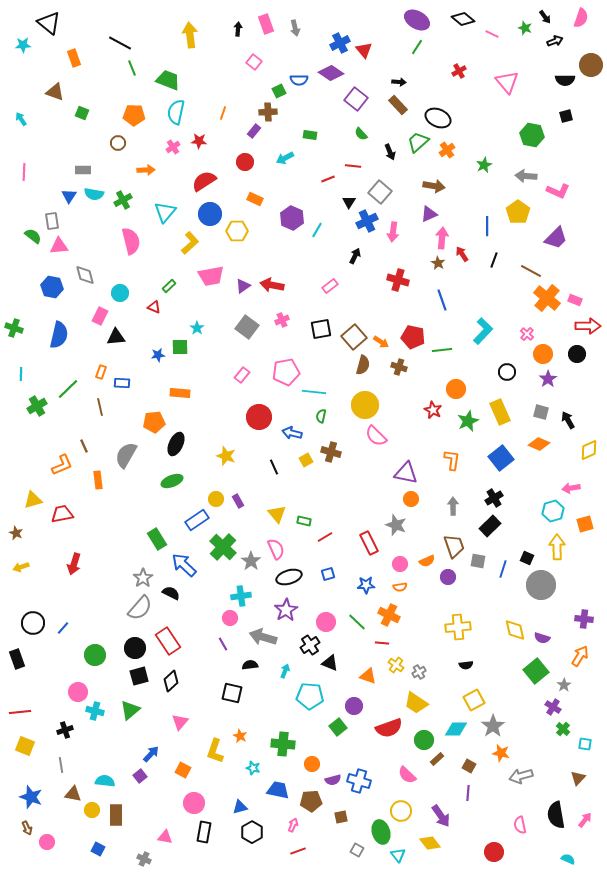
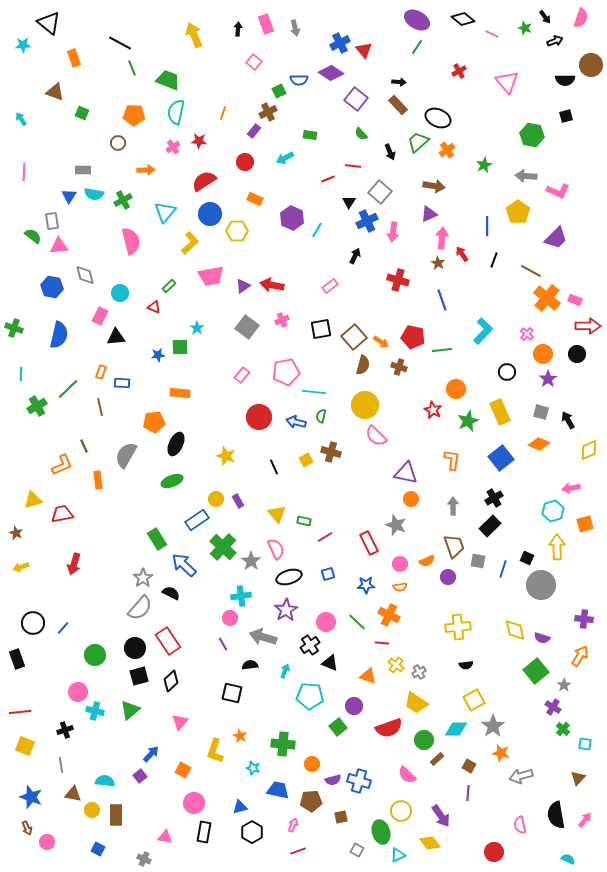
yellow arrow at (190, 35): moved 4 px right; rotated 15 degrees counterclockwise
brown cross at (268, 112): rotated 24 degrees counterclockwise
blue arrow at (292, 433): moved 4 px right, 11 px up
cyan triangle at (398, 855): rotated 42 degrees clockwise
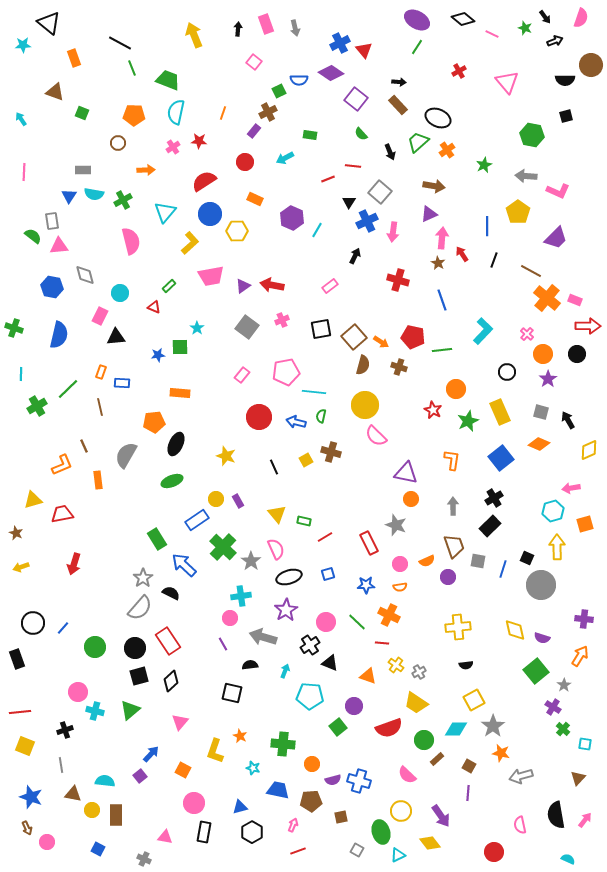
green circle at (95, 655): moved 8 px up
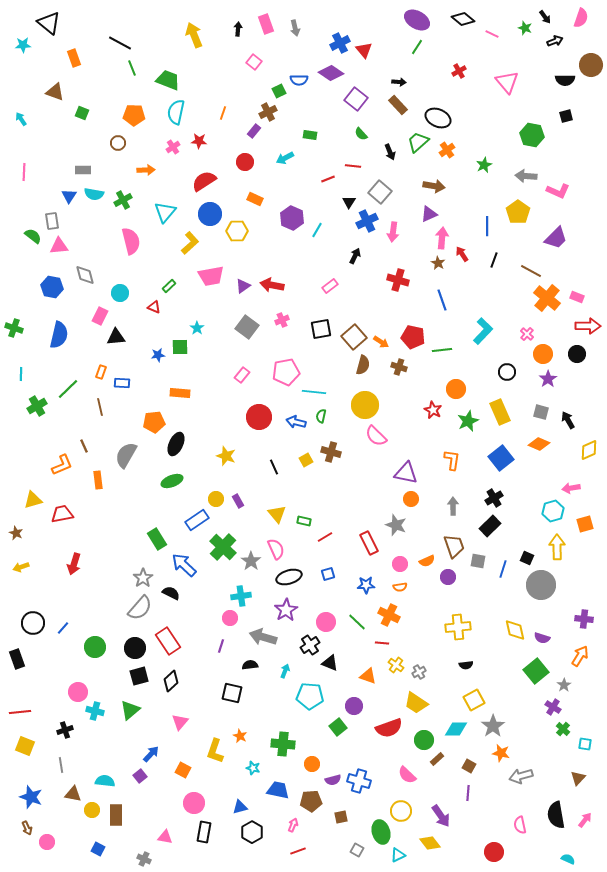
pink rectangle at (575, 300): moved 2 px right, 3 px up
purple line at (223, 644): moved 2 px left, 2 px down; rotated 48 degrees clockwise
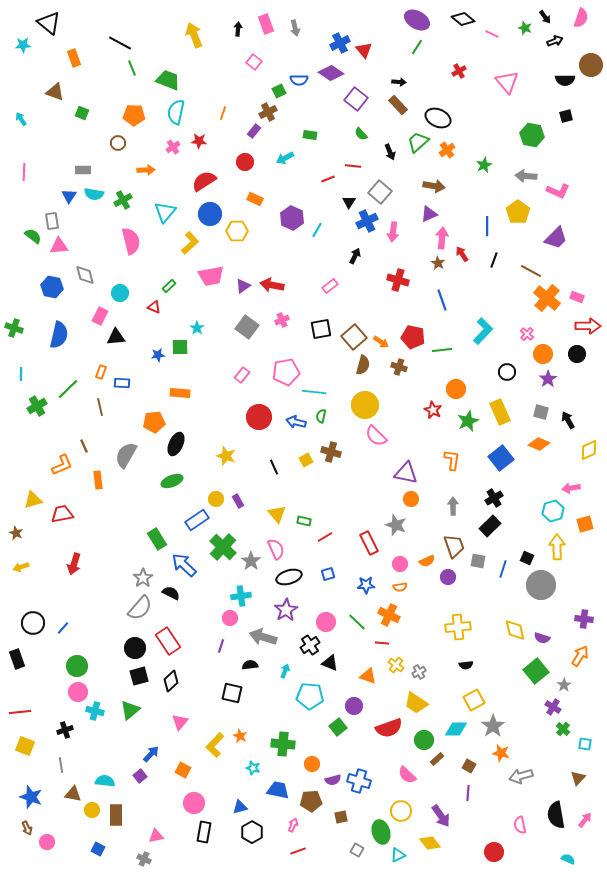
green circle at (95, 647): moved 18 px left, 19 px down
yellow L-shape at (215, 751): moved 6 px up; rotated 25 degrees clockwise
pink triangle at (165, 837): moved 9 px left, 1 px up; rotated 21 degrees counterclockwise
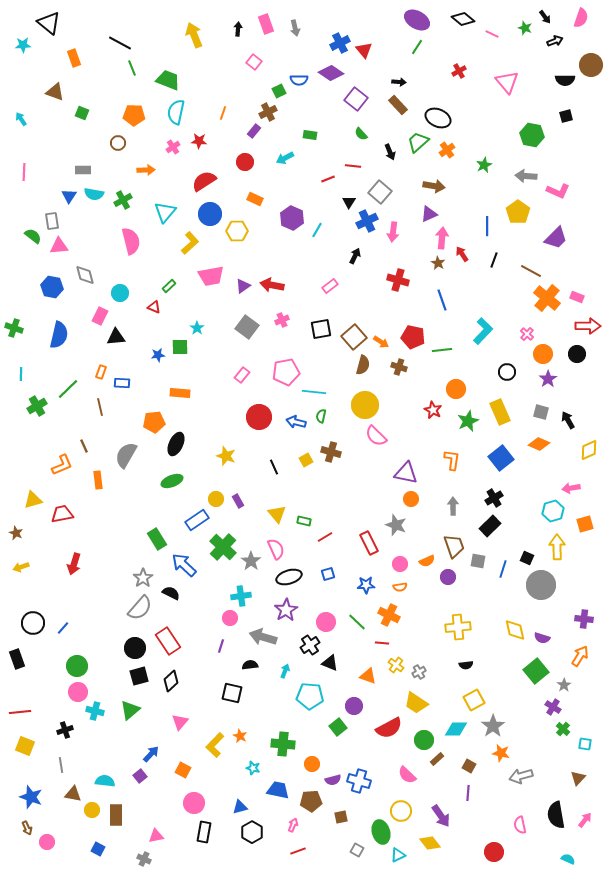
red semicircle at (389, 728): rotated 8 degrees counterclockwise
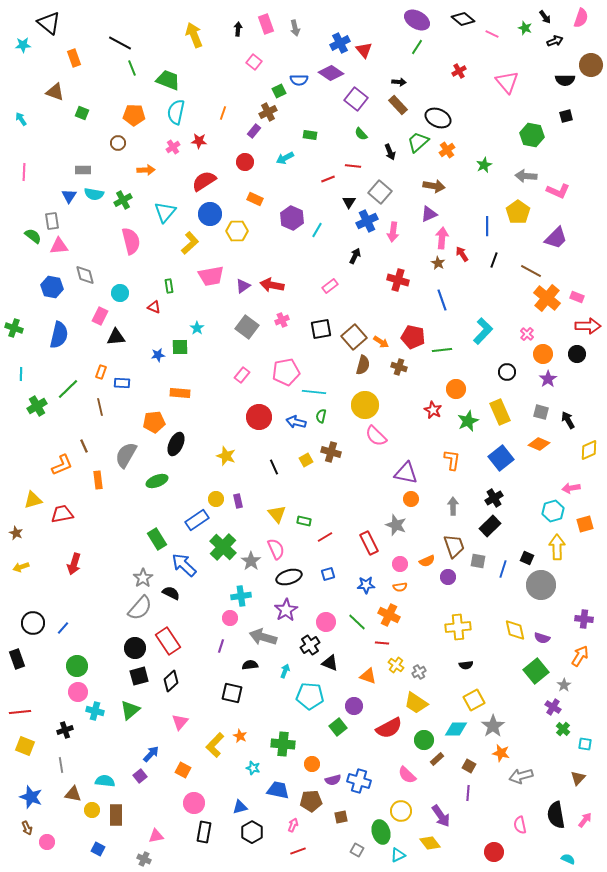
green rectangle at (169, 286): rotated 56 degrees counterclockwise
green ellipse at (172, 481): moved 15 px left
purple rectangle at (238, 501): rotated 16 degrees clockwise
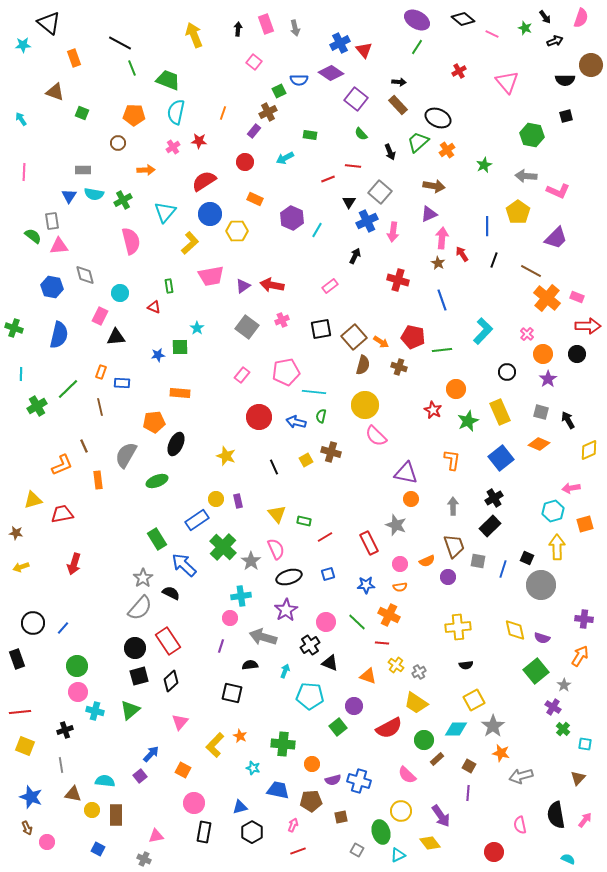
brown star at (16, 533): rotated 16 degrees counterclockwise
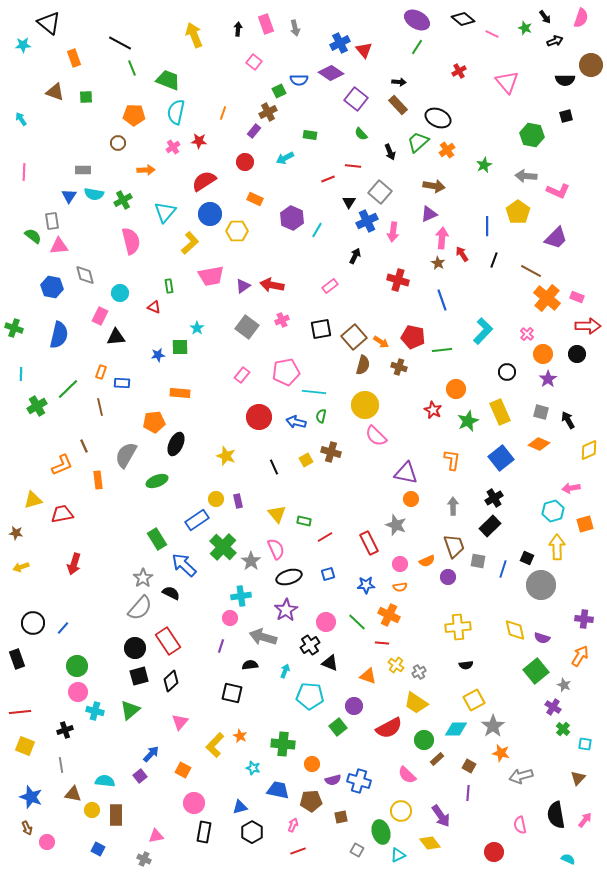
green square at (82, 113): moved 4 px right, 16 px up; rotated 24 degrees counterclockwise
gray star at (564, 685): rotated 16 degrees counterclockwise
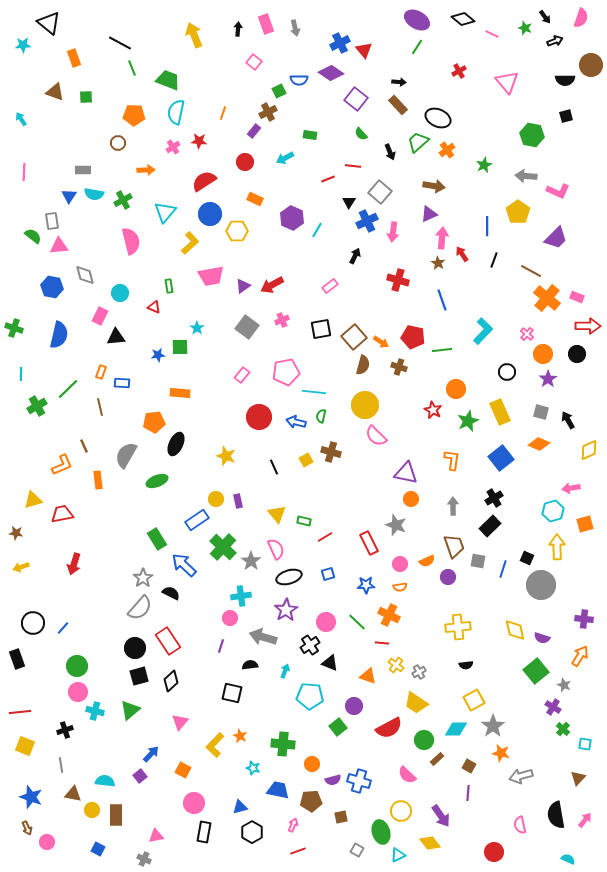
red arrow at (272, 285): rotated 40 degrees counterclockwise
